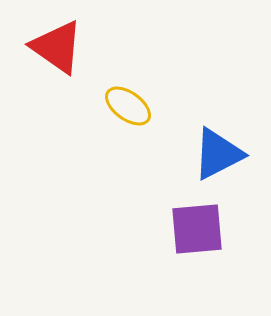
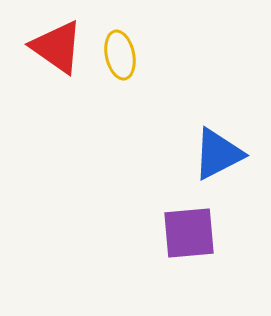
yellow ellipse: moved 8 px left, 51 px up; rotated 42 degrees clockwise
purple square: moved 8 px left, 4 px down
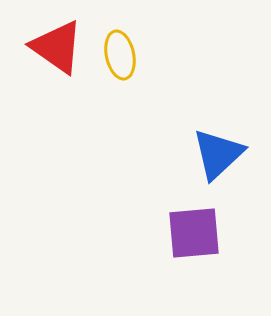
blue triangle: rotated 16 degrees counterclockwise
purple square: moved 5 px right
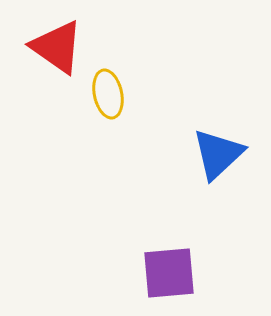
yellow ellipse: moved 12 px left, 39 px down
purple square: moved 25 px left, 40 px down
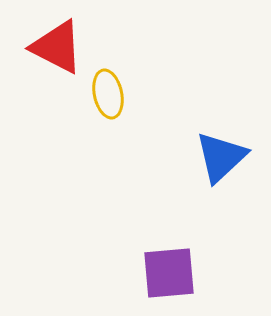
red triangle: rotated 8 degrees counterclockwise
blue triangle: moved 3 px right, 3 px down
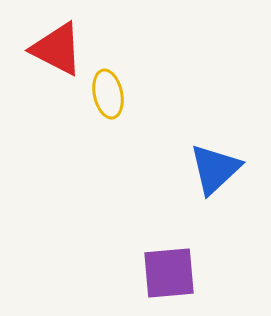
red triangle: moved 2 px down
blue triangle: moved 6 px left, 12 px down
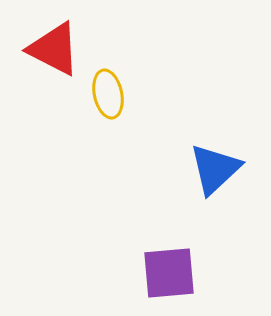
red triangle: moved 3 px left
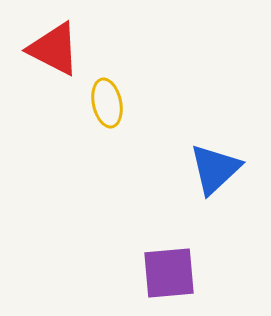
yellow ellipse: moved 1 px left, 9 px down
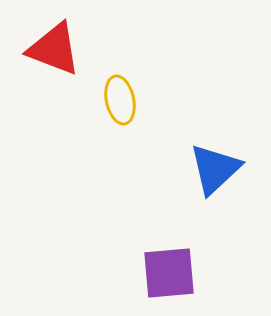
red triangle: rotated 6 degrees counterclockwise
yellow ellipse: moved 13 px right, 3 px up
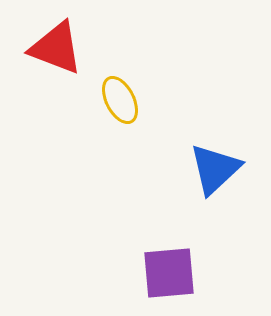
red triangle: moved 2 px right, 1 px up
yellow ellipse: rotated 15 degrees counterclockwise
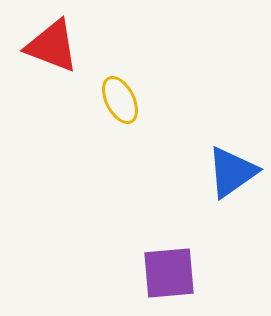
red triangle: moved 4 px left, 2 px up
blue triangle: moved 17 px right, 3 px down; rotated 8 degrees clockwise
